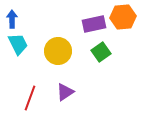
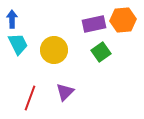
orange hexagon: moved 3 px down
yellow circle: moved 4 px left, 1 px up
purple triangle: rotated 12 degrees counterclockwise
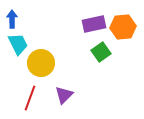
orange hexagon: moved 7 px down
yellow circle: moved 13 px left, 13 px down
purple triangle: moved 1 px left, 3 px down
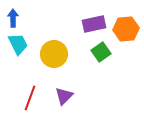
blue arrow: moved 1 px right, 1 px up
orange hexagon: moved 3 px right, 2 px down
yellow circle: moved 13 px right, 9 px up
purple triangle: moved 1 px down
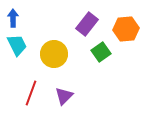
purple rectangle: moved 7 px left; rotated 40 degrees counterclockwise
cyan trapezoid: moved 1 px left, 1 px down
red line: moved 1 px right, 5 px up
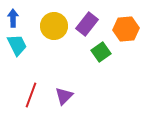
yellow circle: moved 28 px up
red line: moved 2 px down
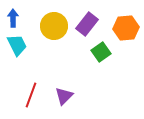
orange hexagon: moved 1 px up
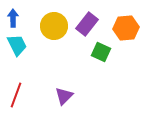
green square: rotated 30 degrees counterclockwise
red line: moved 15 px left
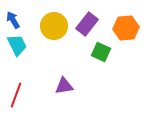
blue arrow: moved 2 px down; rotated 30 degrees counterclockwise
purple triangle: moved 10 px up; rotated 36 degrees clockwise
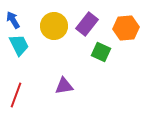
cyan trapezoid: moved 2 px right
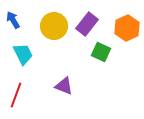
orange hexagon: moved 1 px right; rotated 20 degrees counterclockwise
cyan trapezoid: moved 4 px right, 9 px down
purple triangle: rotated 30 degrees clockwise
